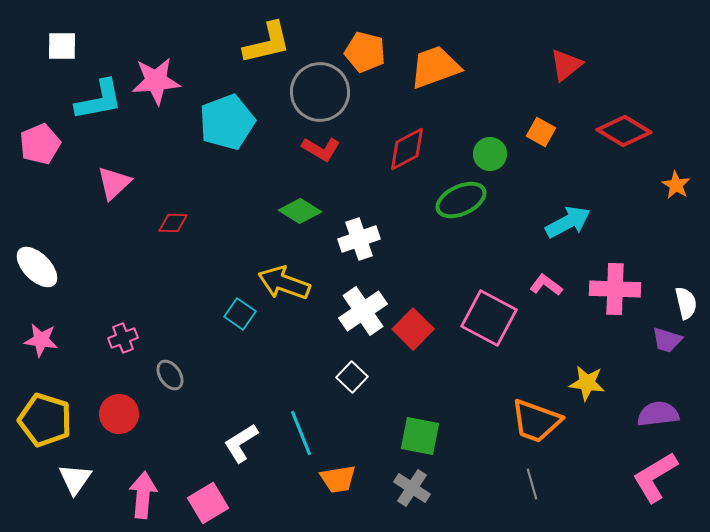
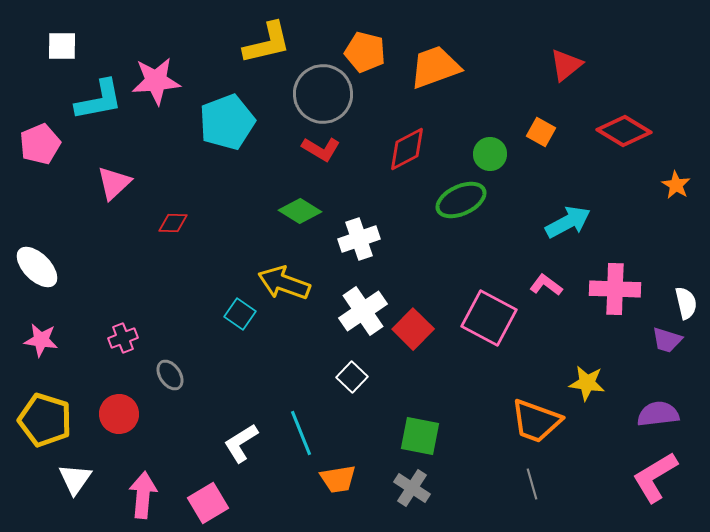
gray circle at (320, 92): moved 3 px right, 2 px down
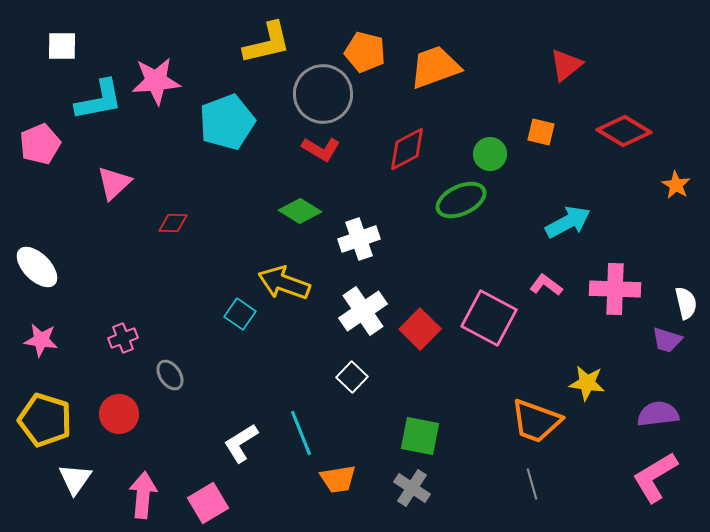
orange square at (541, 132): rotated 16 degrees counterclockwise
red square at (413, 329): moved 7 px right
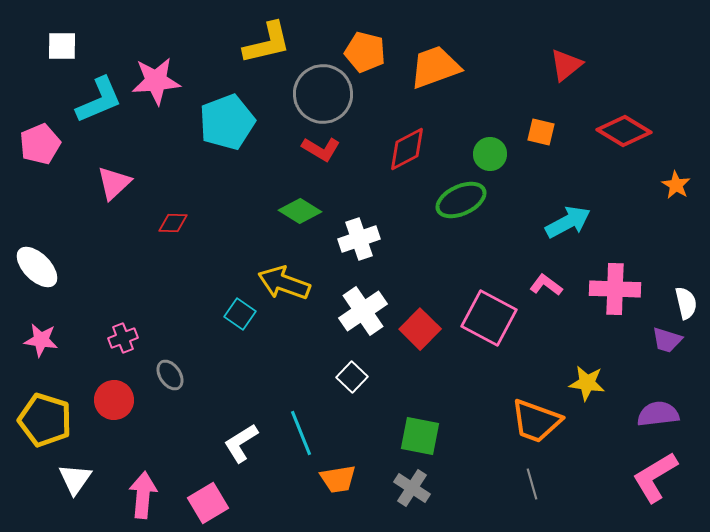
cyan L-shape at (99, 100): rotated 12 degrees counterclockwise
red circle at (119, 414): moved 5 px left, 14 px up
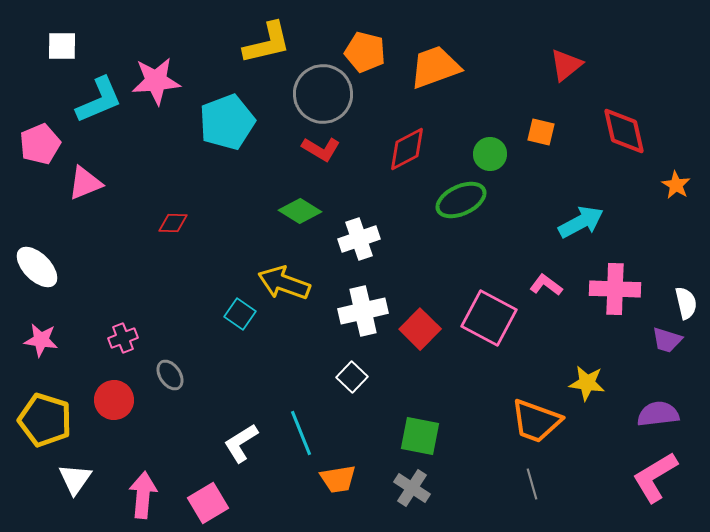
red diamond at (624, 131): rotated 46 degrees clockwise
pink triangle at (114, 183): moved 29 px left; rotated 21 degrees clockwise
cyan arrow at (568, 222): moved 13 px right
white cross at (363, 311): rotated 21 degrees clockwise
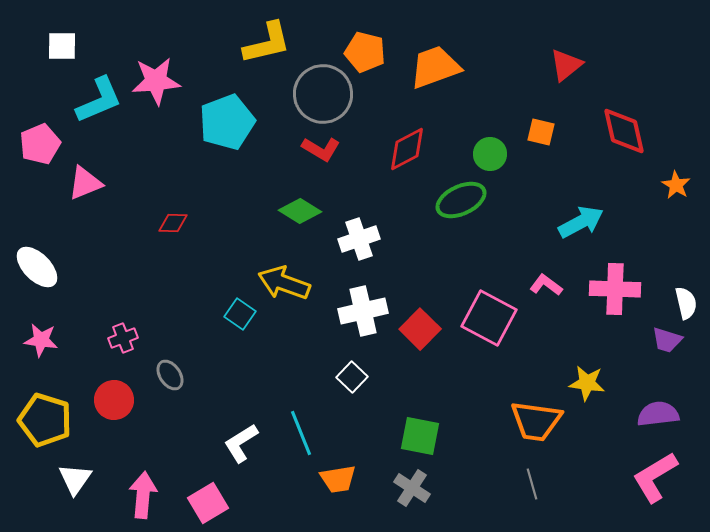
orange trapezoid at (536, 421): rotated 12 degrees counterclockwise
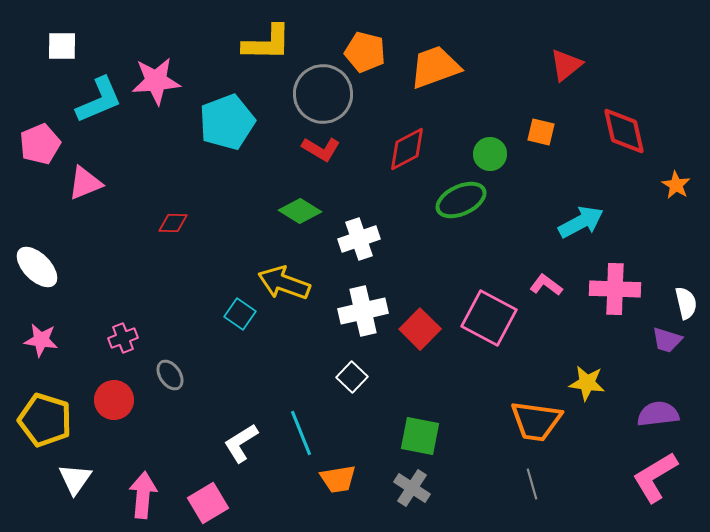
yellow L-shape at (267, 43): rotated 14 degrees clockwise
